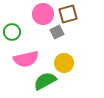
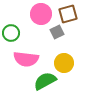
pink circle: moved 2 px left
green circle: moved 1 px left, 1 px down
pink semicircle: rotated 20 degrees clockwise
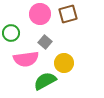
pink circle: moved 1 px left
gray square: moved 12 px left, 10 px down; rotated 24 degrees counterclockwise
pink semicircle: rotated 15 degrees counterclockwise
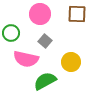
brown square: moved 9 px right; rotated 18 degrees clockwise
gray square: moved 1 px up
pink semicircle: rotated 20 degrees clockwise
yellow circle: moved 7 px right, 1 px up
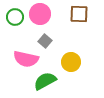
brown square: moved 2 px right
green circle: moved 4 px right, 16 px up
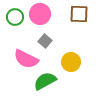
pink semicircle: rotated 15 degrees clockwise
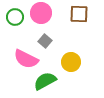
pink circle: moved 1 px right, 1 px up
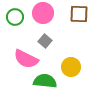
pink circle: moved 2 px right
yellow circle: moved 5 px down
green semicircle: rotated 35 degrees clockwise
